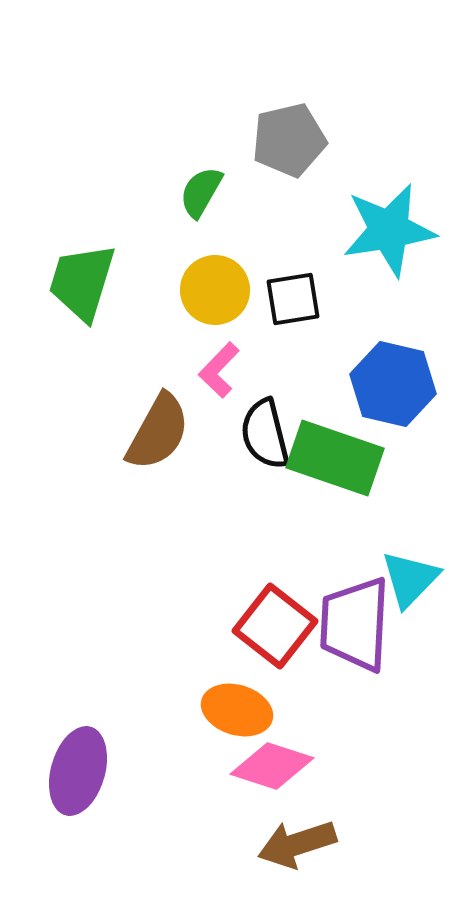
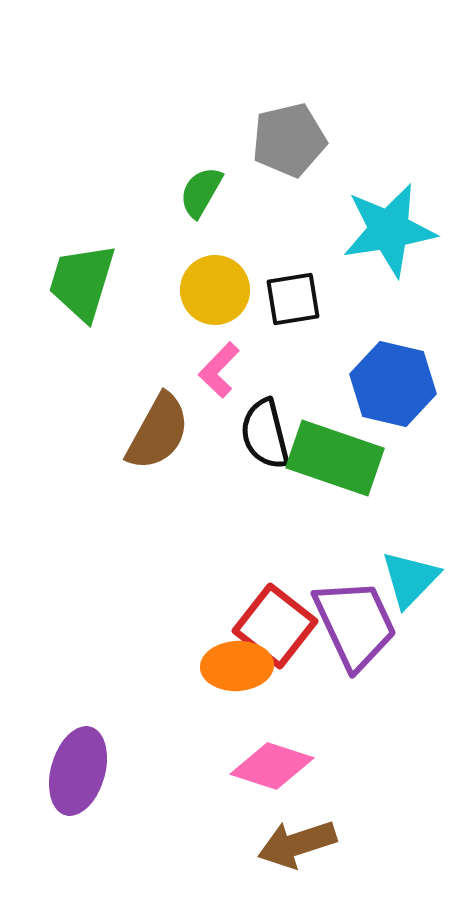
purple trapezoid: rotated 152 degrees clockwise
orange ellipse: moved 44 px up; rotated 20 degrees counterclockwise
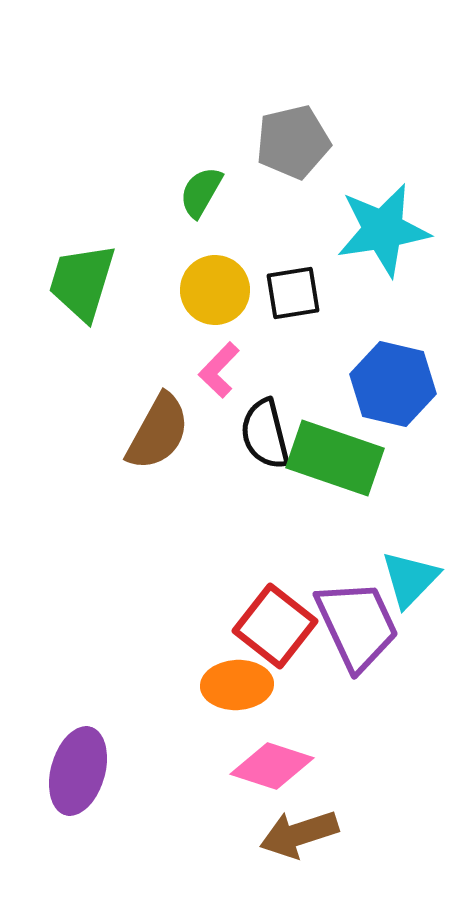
gray pentagon: moved 4 px right, 2 px down
cyan star: moved 6 px left
black square: moved 6 px up
purple trapezoid: moved 2 px right, 1 px down
orange ellipse: moved 19 px down
brown arrow: moved 2 px right, 10 px up
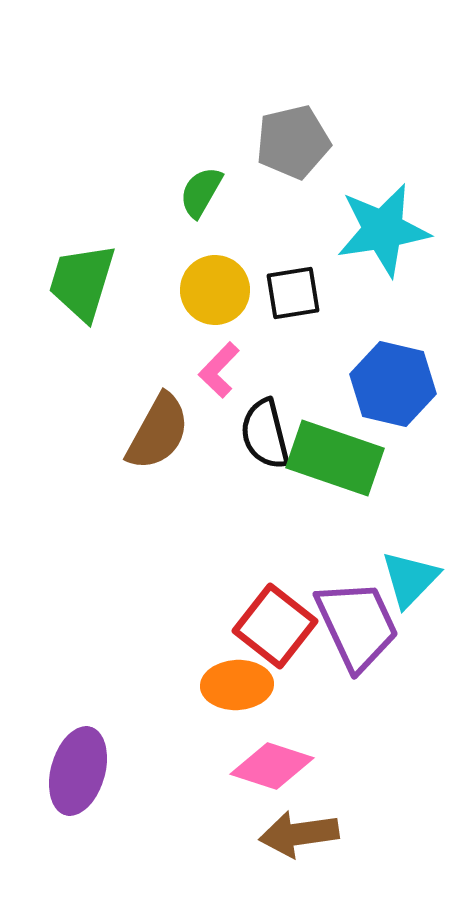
brown arrow: rotated 10 degrees clockwise
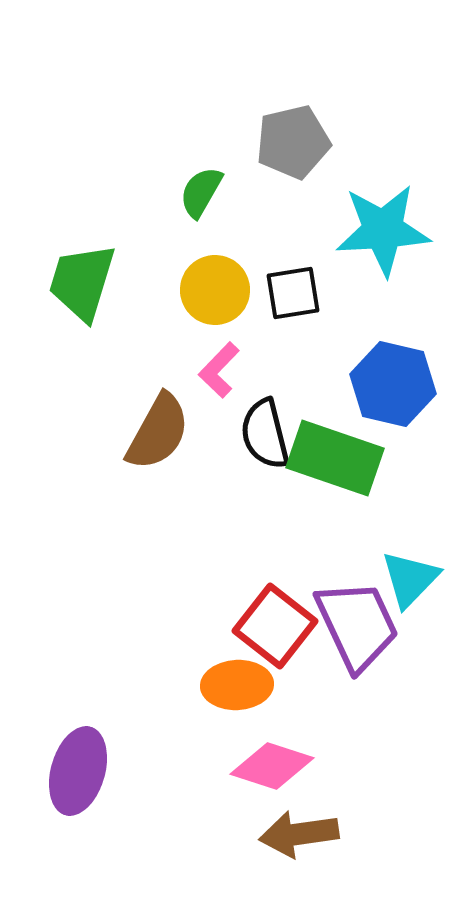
cyan star: rotated 6 degrees clockwise
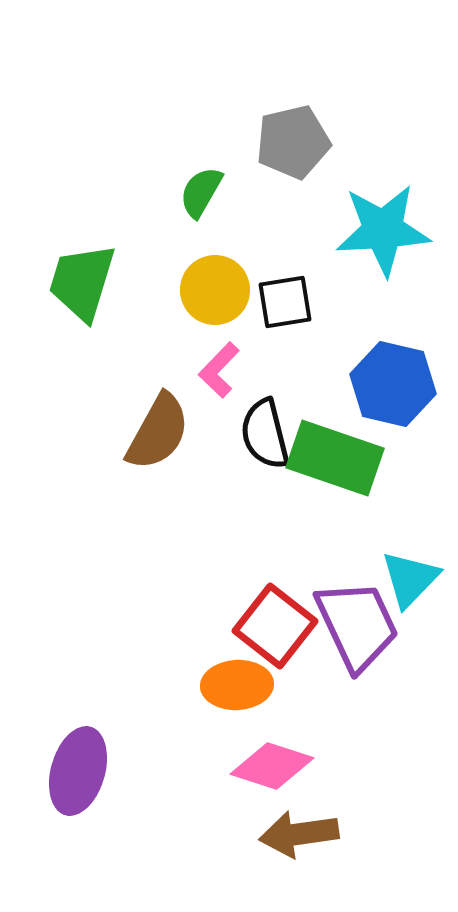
black square: moved 8 px left, 9 px down
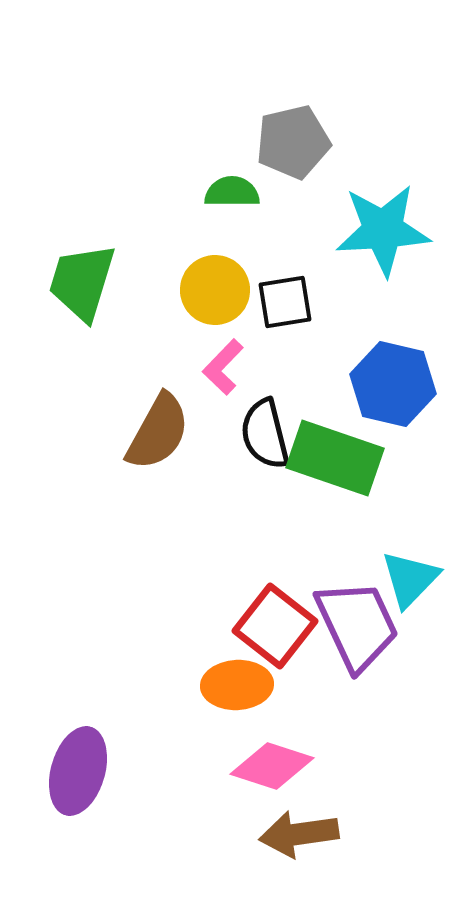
green semicircle: moved 31 px right; rotated 60 degrees clockwise
pink L-shape: moved 4 px right, 3 px up
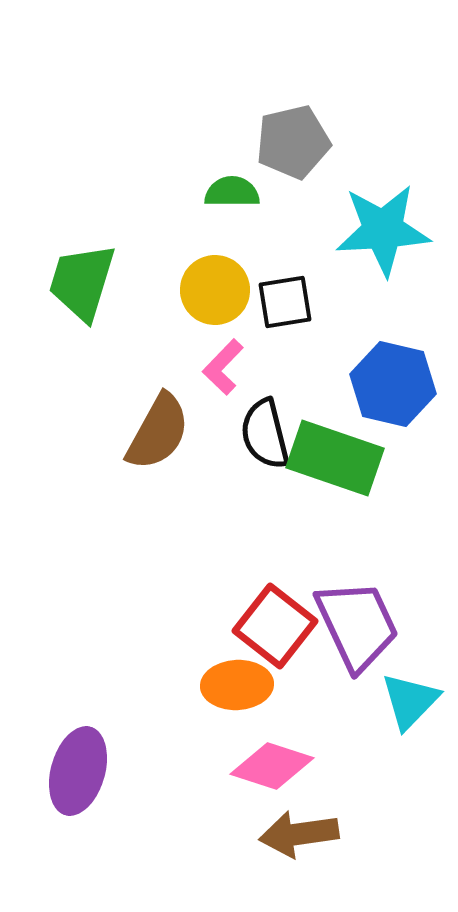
cyan triangle: moved 122 px down
